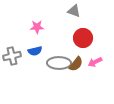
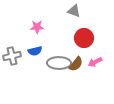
red circle: moved 1 px right
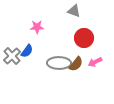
blue semicircle: moved 8 px left; rotated 40 degrees counterclockwise
gray cross: rotated 30 degrees counterclockwise
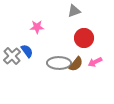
gray triangle: rotated 40 degrees counterclockwise
blue semicircle: rotated 72 degrees counterclockwise
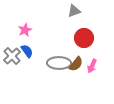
pink star: moved 12 px left, 3 px down; rotated 24 degrees counterclockwise
pink arrow: moved 3 px left, 4 px down; rotated 40 degrees counterclockwise
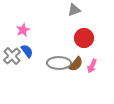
gray triangle: moved 1 px up
pink star: moved 2 px left
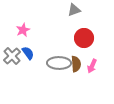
blue semicircle: moved 1 px right, 2 px down
brown semicircle: rotated 42 degrees counterclockwise
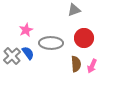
pink star: moved 3 px right
gray ellipse: moved 8 px left, 20 px up
